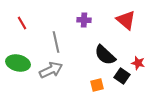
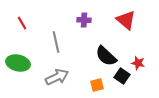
black semicircle: moved 1 px right, 1 px down
gray arrow: moved 6 px right, 7 px down
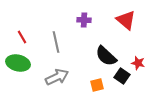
red line: moved 14 px down
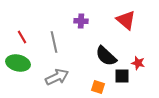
purple cross: moved 3 px left, 1 px down
gray line: moved 2 px left
black square: rotated 35 degrees counterclockwise
orange square: moved 1 px right, 2 px down; rotated 32 degrees clockwise
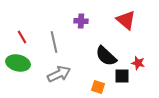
gray arrow: moved 2 px right, 3 px up
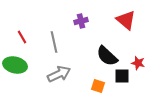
purple cross: rotated 16 degrees counterclockwise
black semicircle: moved 1 px right
green ellipse: moved 3 px left, 2 px down
orange square: moved 1 px up
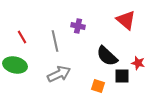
purple cross: moved 3 px left, 5 px down; rotated 24 degrees clockwise
gray line: moved 1 px right, 1 px up
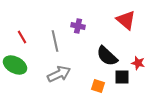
green ellipse: rotated 15 degrees clockwise
black square: moved 1 px down
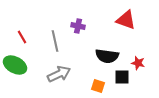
red triangle: rotated 20 degrees counterclockwise
black semicircle: rotated 35 degrees counterclockwise
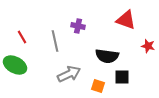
red star: moved 10 px right, 17 px up
gray arrow: moved 10 px right
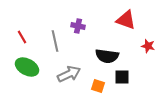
green ellipse: moved 12 px right, 2 px down
